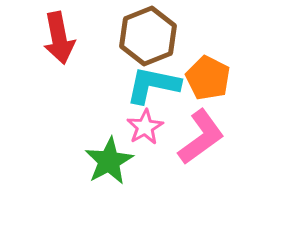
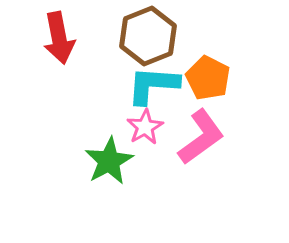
cyan L-shape: rotated 8 degrees counterclockwise
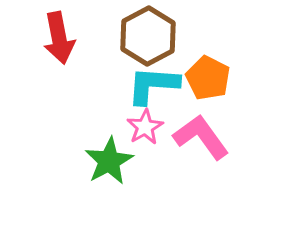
brown hexagon: rotated 6 degrees counterclockwise
pink L-shape: rotated 90 degrees counterclockwise
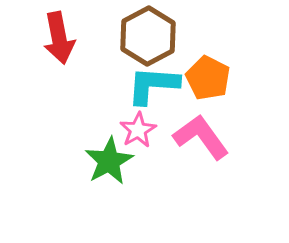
pink star: moved 7 px left, 3 px down
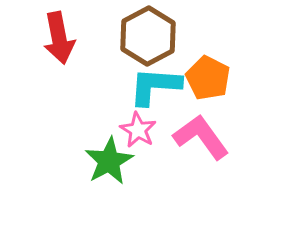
cyan L-shape: moved 2 px right, 1 px down
pink star: rotated 12 degrees counterclockwise
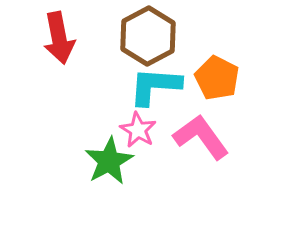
orange pentagon: moved 9 px right
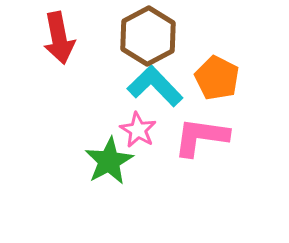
cyan L-shape: rotated 42 degrees clockwise
pink L-shape: rotated 46 degrees counterclockwise
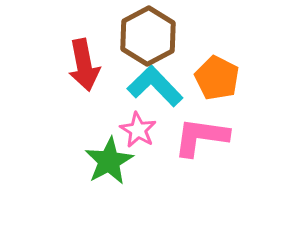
red arrow: moved 25 px right, 27 px down
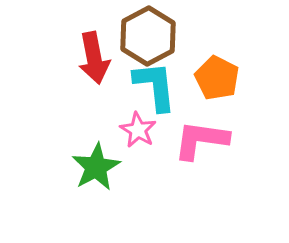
red arrow: moved 10 px right, 7 px up
cyan L-shape: rotated 38 degrees clockwise
pink L-shape: moved 3 px down
green star: moved 13 px left, 6 px down
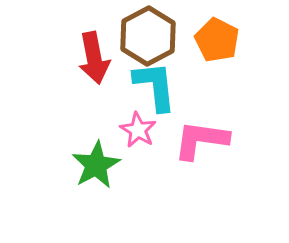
orange pentagon: moved 38 px up
green star: moved 2 px up
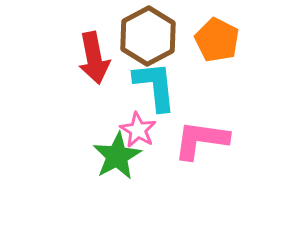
green star: moved 21 px right, 9 px up
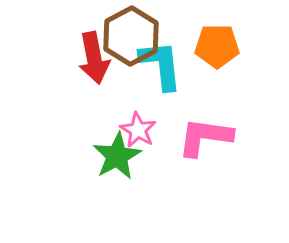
brown hexagon: moved 17 px left
orange pentagon: moved 6 px down; rotated 27 degrees counterclockwise
cyan L-shape: moved 6 px right, 21 px up
pink L-shape: moved 4 px right, 3 px up
